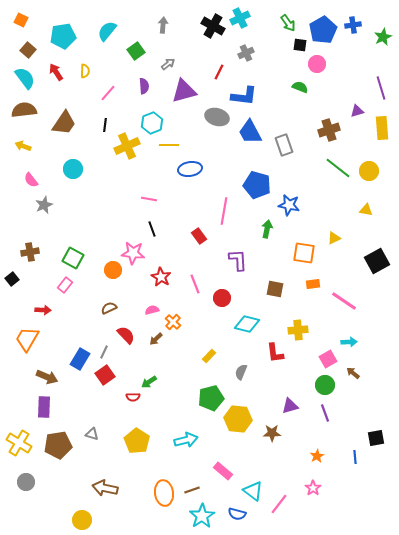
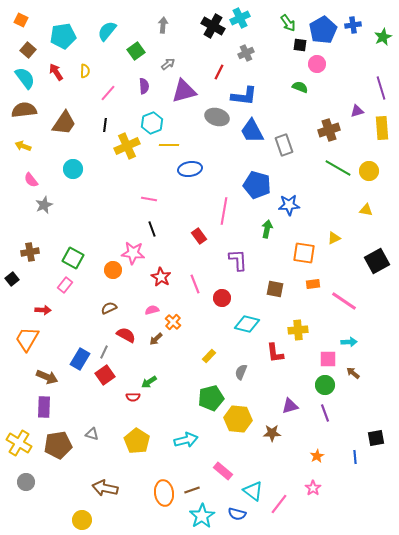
blue trapezoid at (250, 132): moved 2 px right, 1 px up
green line at (338, 168): rotated 8 degrees counterclockwise
blue star at (289, 205): rotated 15 degrees counterclockwise
red semicircle at (126, 335): rotated 18 degrees counterclockwise
pink square at (328, 359): rotated 30 degrees clockwise
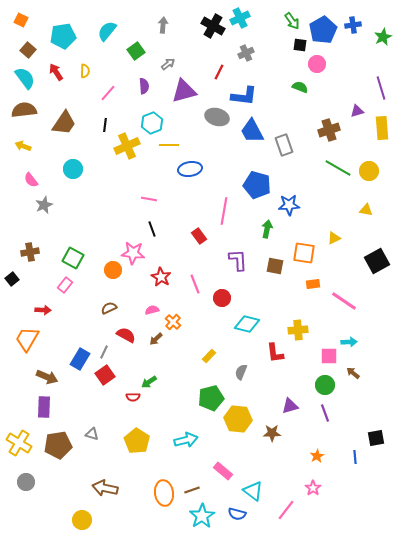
green arrow at (288, 23): moved 4 px right, 2 px up
brown square at (275, 289): moved 23 px up
pink square at (328, 359): moved 1 px right, 3 px up
pink line at (279, 504): moved 7 px right, 6 px down
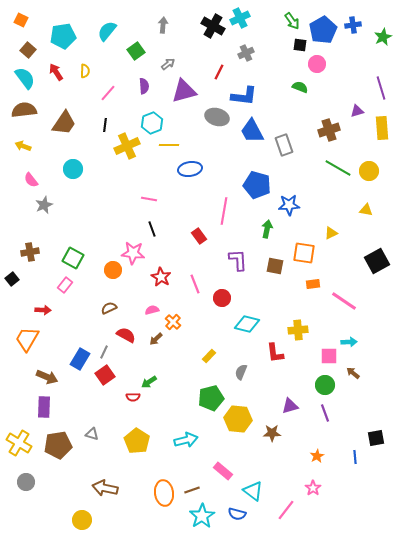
yellow triangle at (334, 238): moved 3 px left, 5 px up
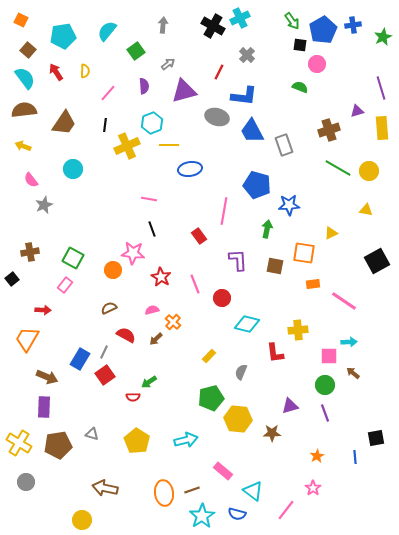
gray cross at (246, 53): moved 1 px right, 2 px down; rotated 21 degrees counterclockwise
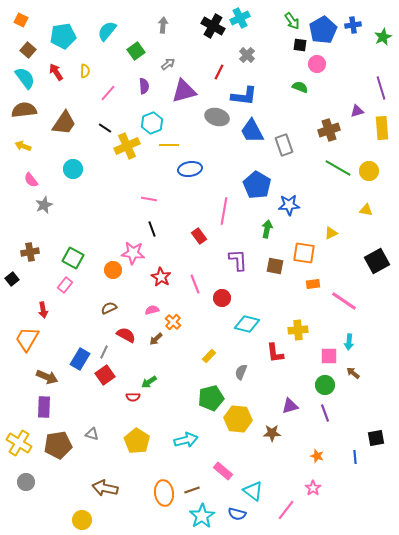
black line at (105, 125): moved 3 px down; rotated 64 degrees counterclockwise
blue pentagon at (257, 185): rotated 16 degrees clockwise
red arrow at (43, 310): rotated 77 degrees clockwise
cyan arrow at (349, 342): rotated 98 degrees clockwise
orange star at (317, 456): rotated 24 degrees counterclockwise
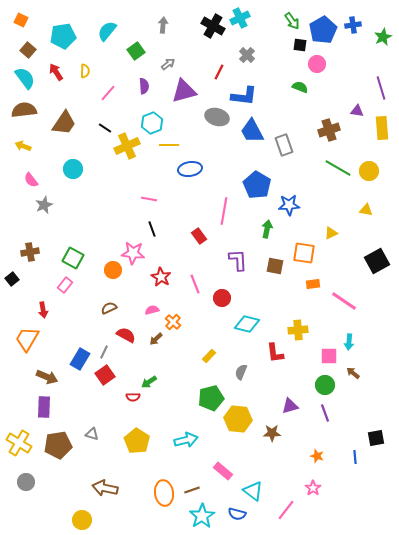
purple triangle at (357, 111): rotated 24 degrees clockwise
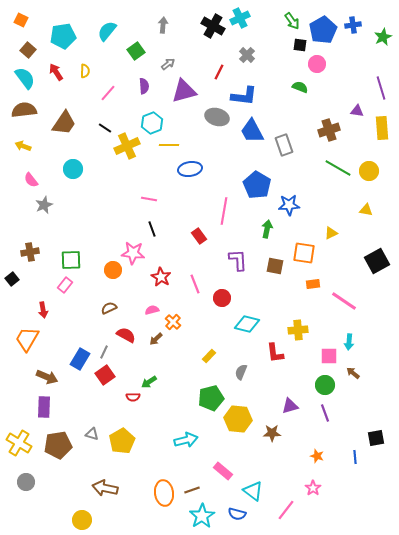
green square at (73, 258): moved 2 px left, 2 px down; rotated 30 degrees counterclockwise
yellow pentagon at (137, 441): moved 15 px left; rotated 10 degrees clockwise
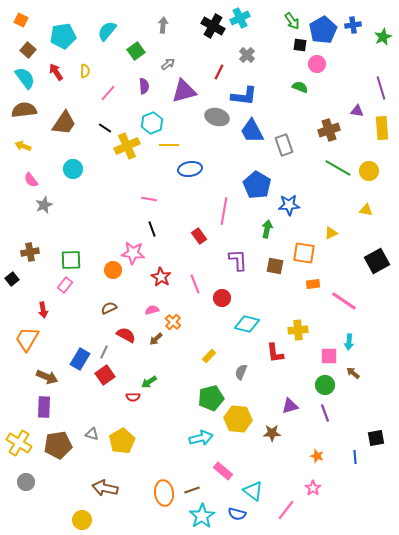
cyan arrow at (186, 440): moved 15 px right, 2 px up
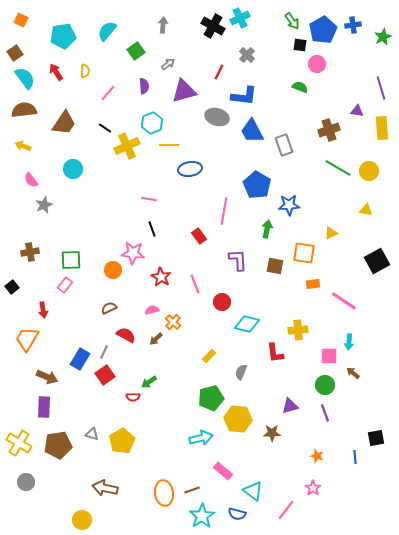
brown square at (28, 50): moved 13 px left, 3 px down; rotated 14 degrees clockwise
black square at (12, 279): moved 8 px down
red circle at (222, 298): moved 4 px down
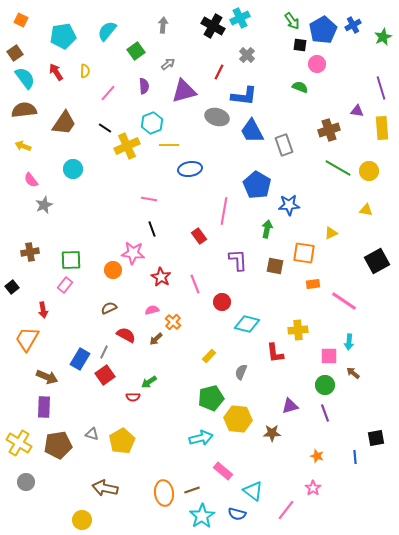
blue cross at (353, 25): rotated 21 degrees counterclockwise
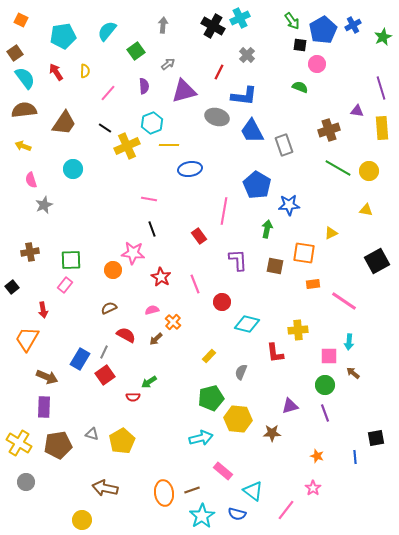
pink semicircle at (31, 180): rotated 21 degrees clockwise
